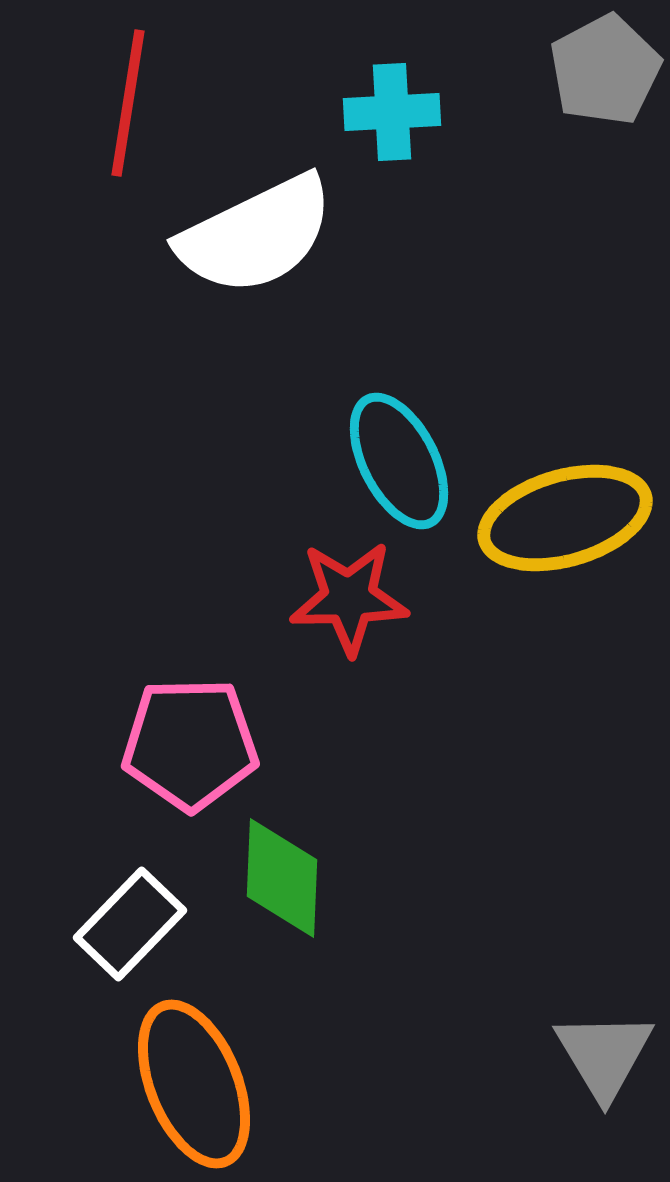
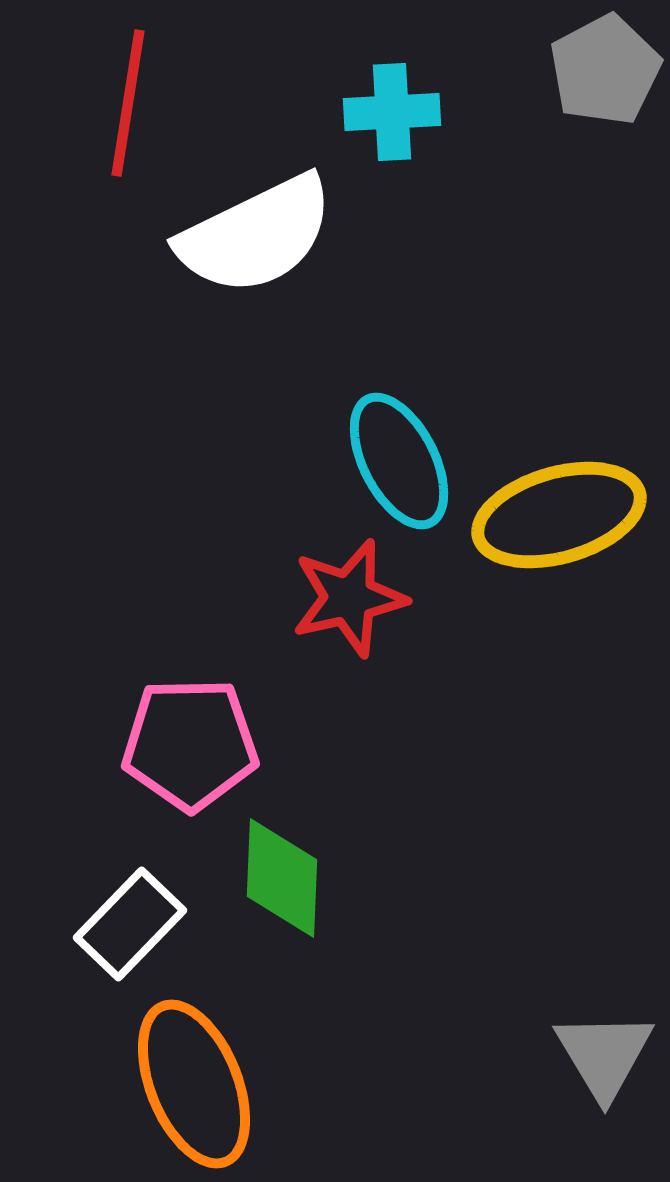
yellow ellipse: moved 6 px left, 3 px up
red star: rotated 12 degrees counterclockwise
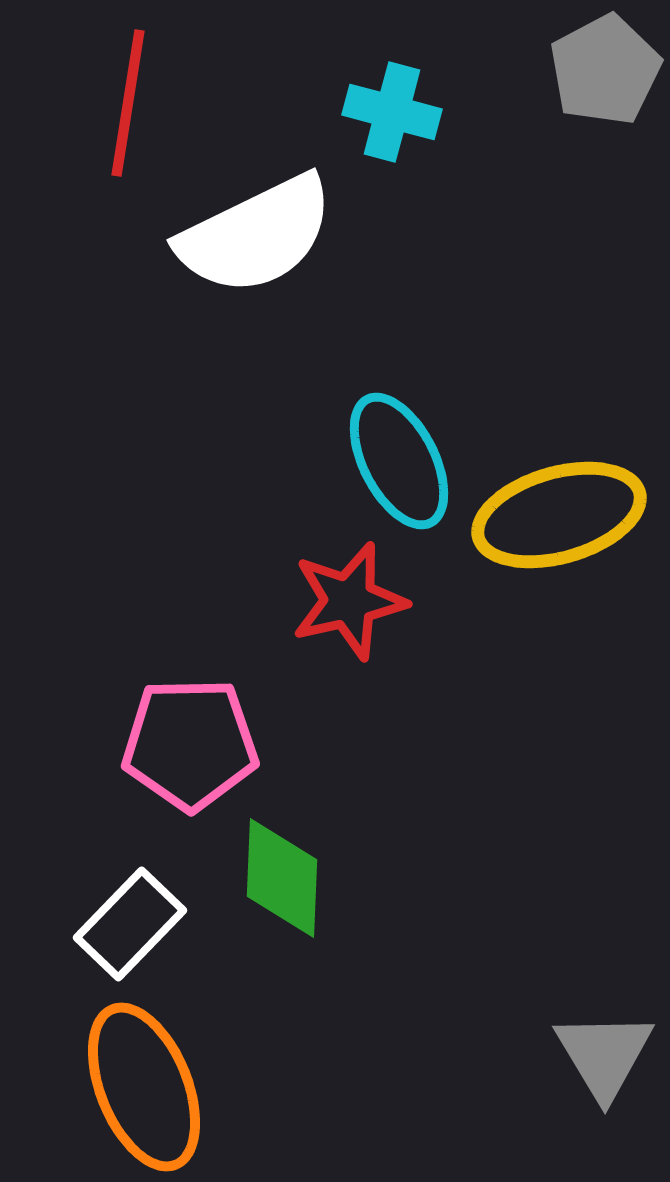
cyan cross: rotated 18 degrees clockwise
red star: moved 3 px down
orange ellipse: moved 50 px left, 3 px down
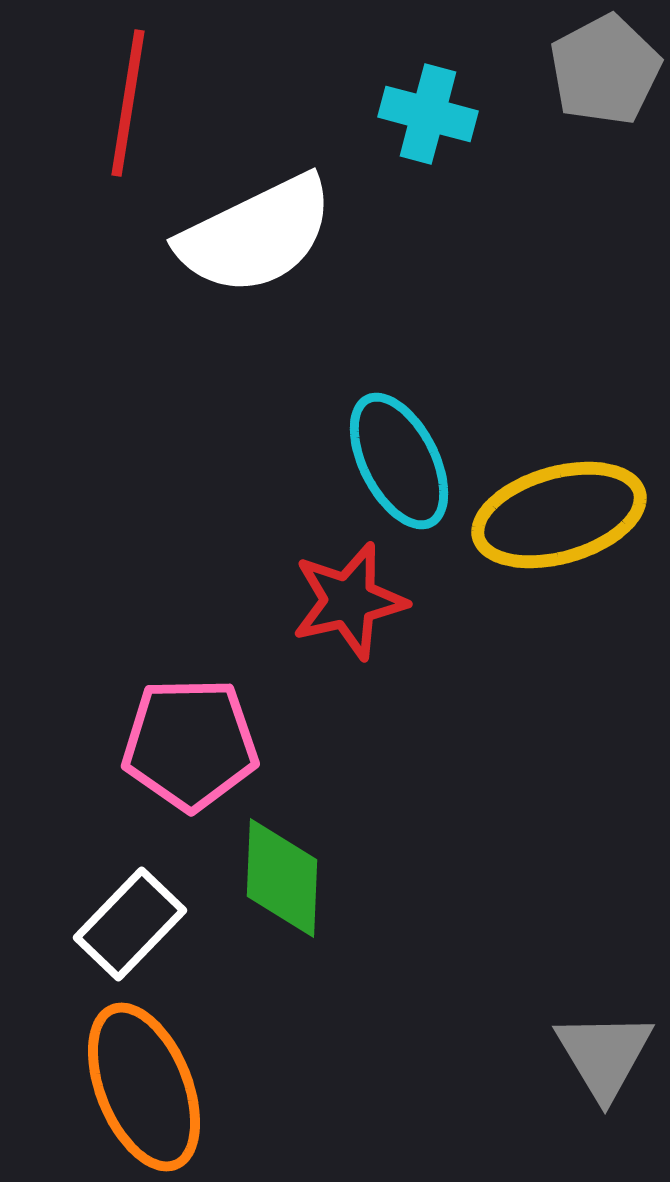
cyan cross: moved 36 px right, 2 px down
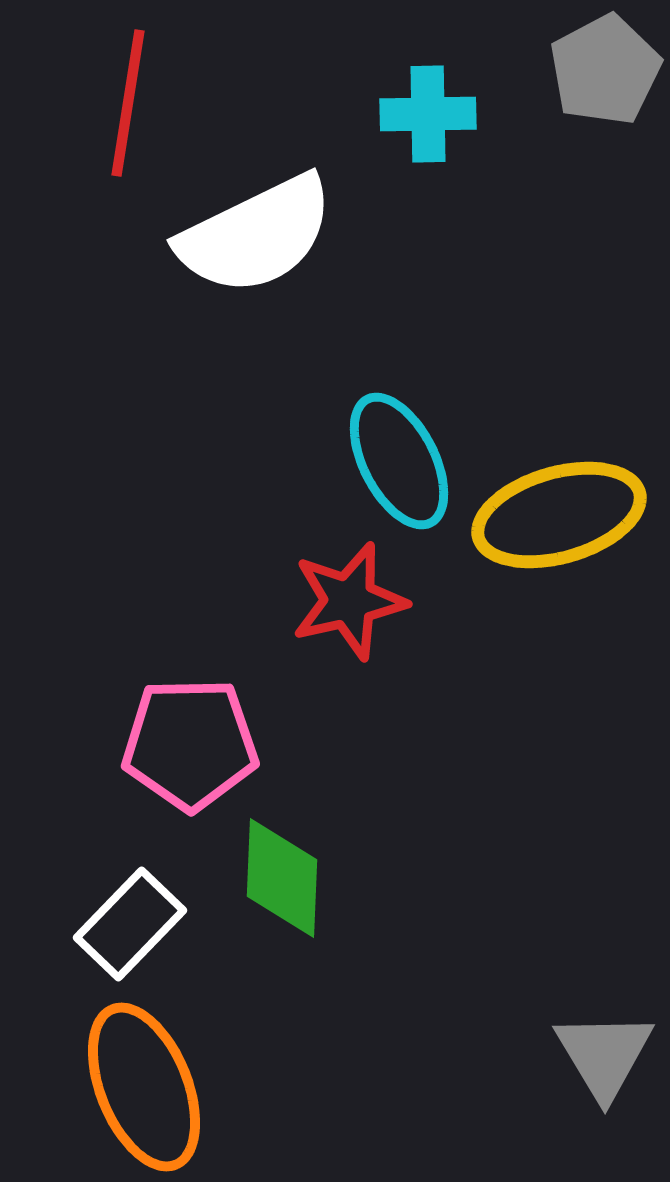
cyan cross: rotated 16 degrees counterclockwise
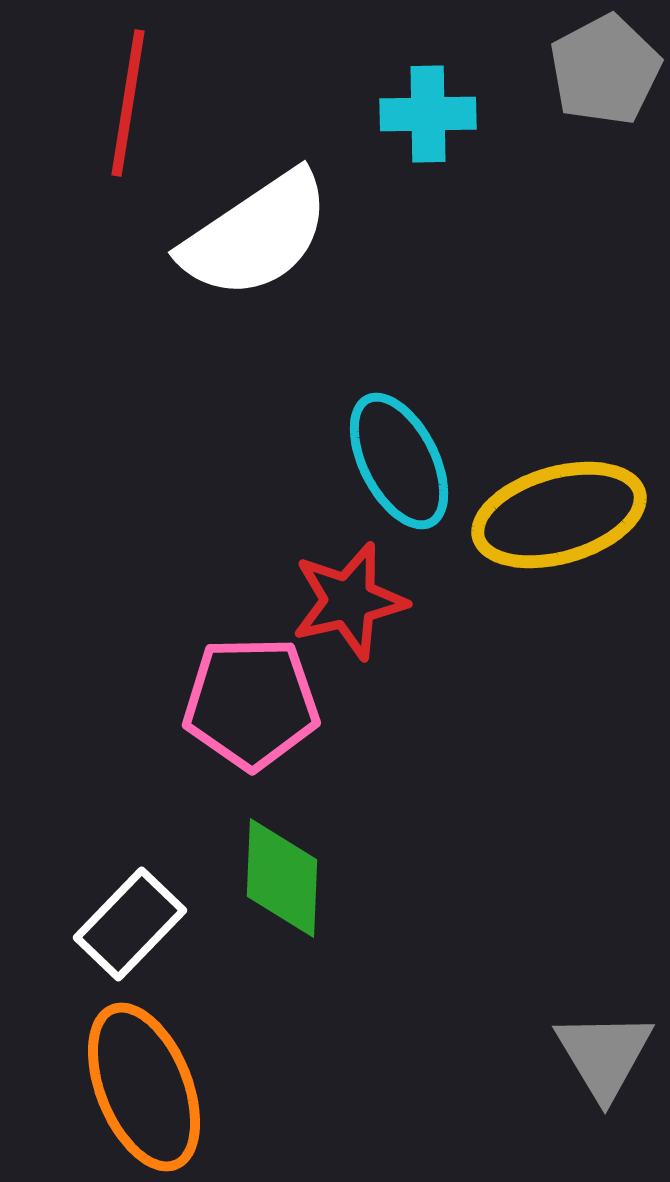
white semicircle: rotated 8 degrees counterclockwise
pink pentagon: moved 61 px right, 41 px up
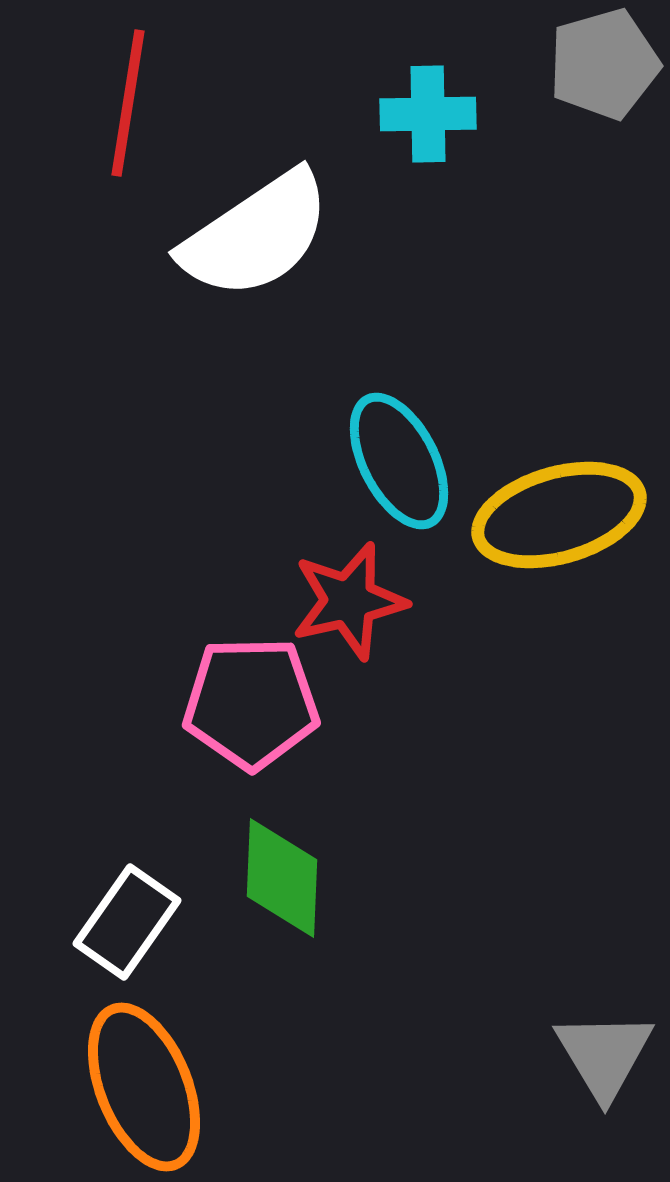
gray pentagon: moved 1 px left, 6 px up; rotated 12 degrees clockwise
white rectangle: moved 3 px left, 2 px up; rotated 9 degrees counterclockwise
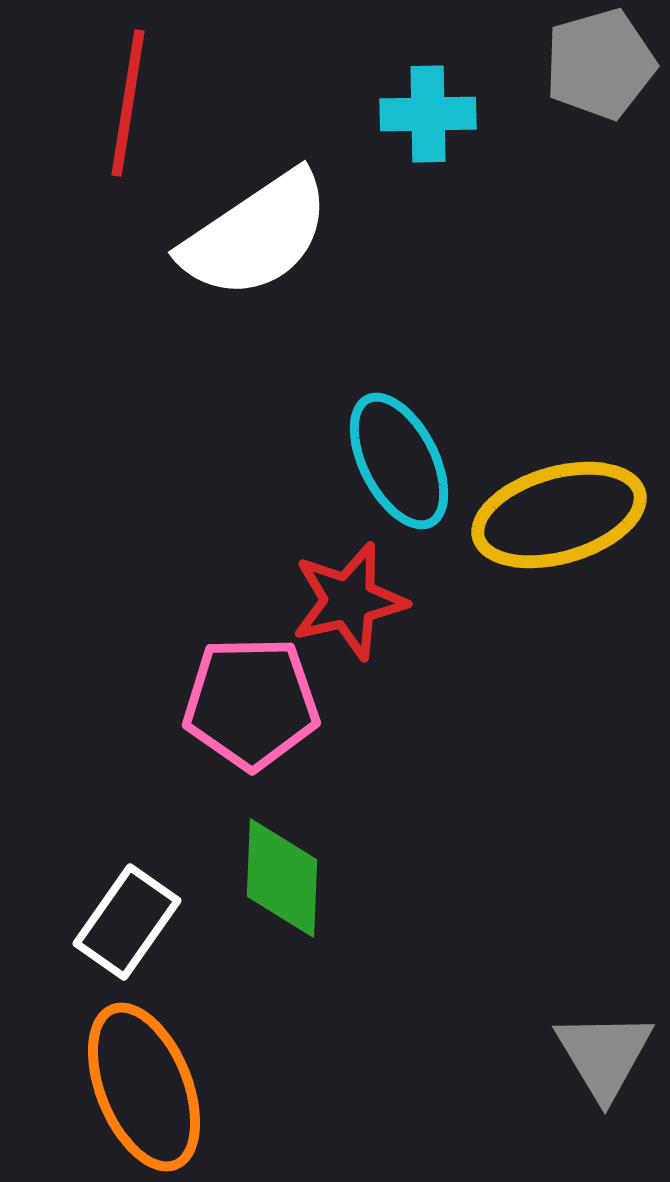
gray pentagon: moved 4 px left
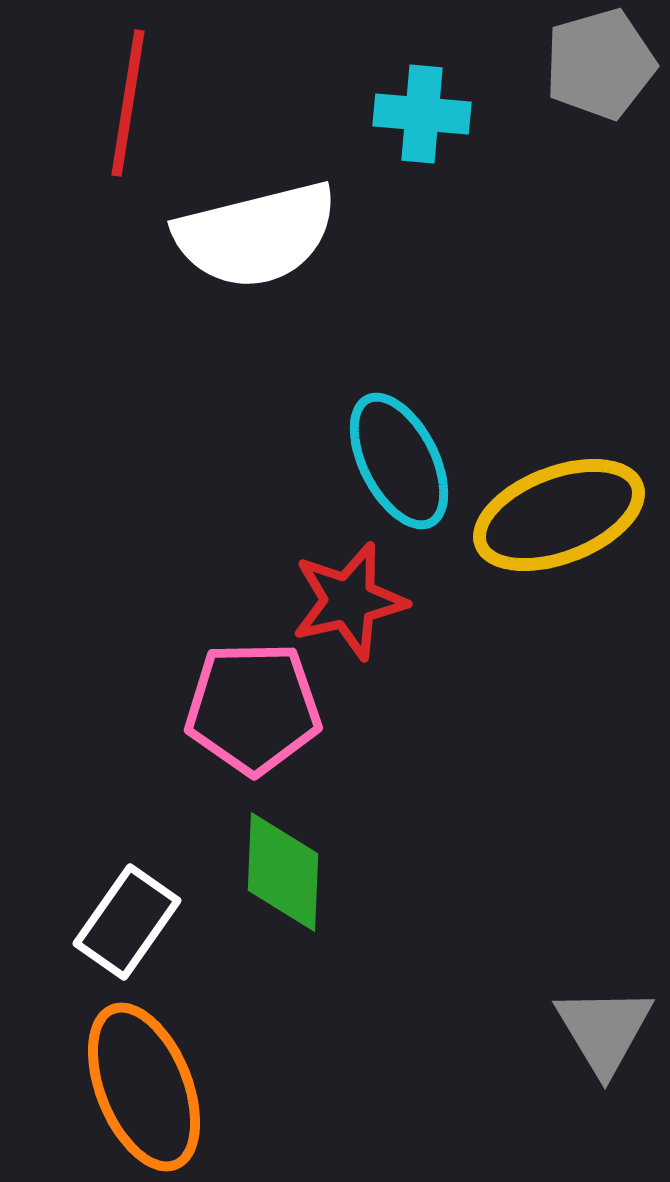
cyan cross: moved 6 px left; rotated 6 degrees clockwise
white semicircle: rotated 20 degrees clockwise
yellow ellipse: rotated 5 degrees counterclockwise
pink pentagon: moved 2 px right, 5 px down
green diamond: moved 1 px right, 6 px up
gray triangle: moved 25 px up
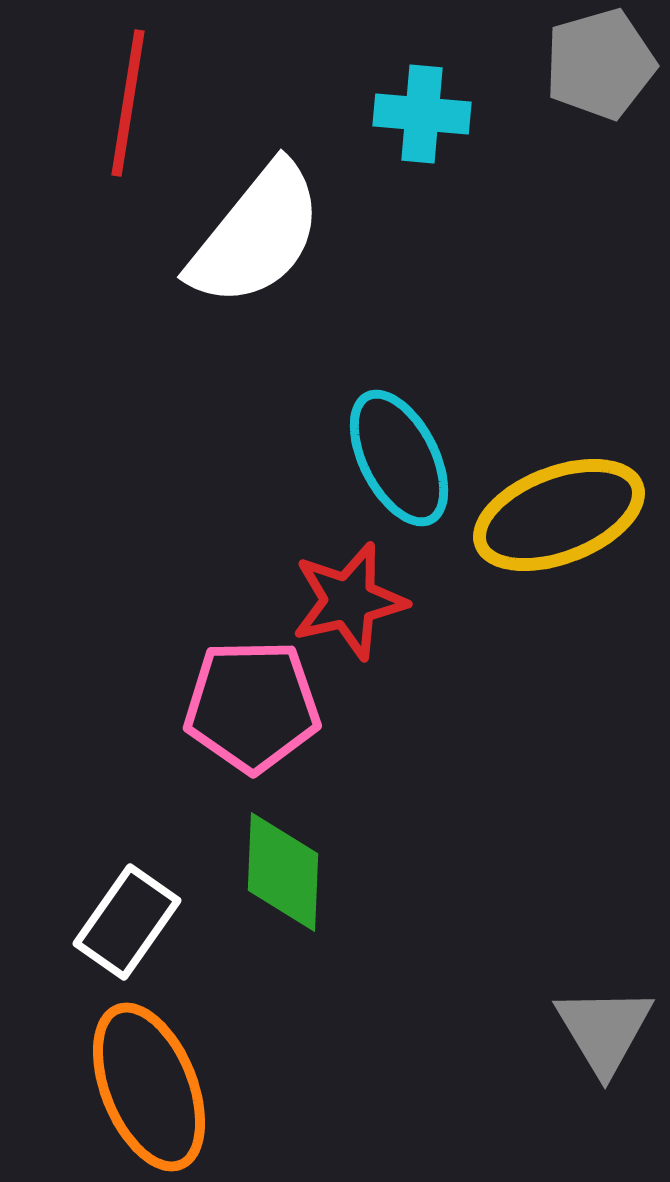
white semicircle: rotated 37 degrees counterclockwise
cyan ellipse: moved 3 px up
pink pentagon: moved 1 px left, 2 px up
orange ellipse: moved 5 px right
